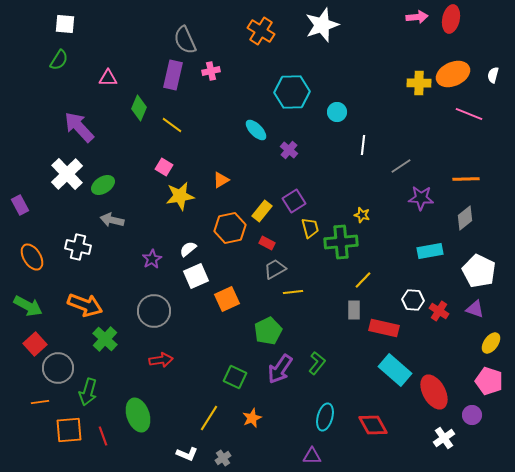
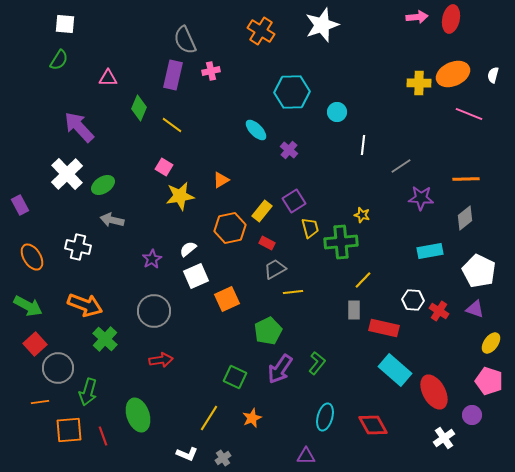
purple triangle at (312, 456): moved 6 px left
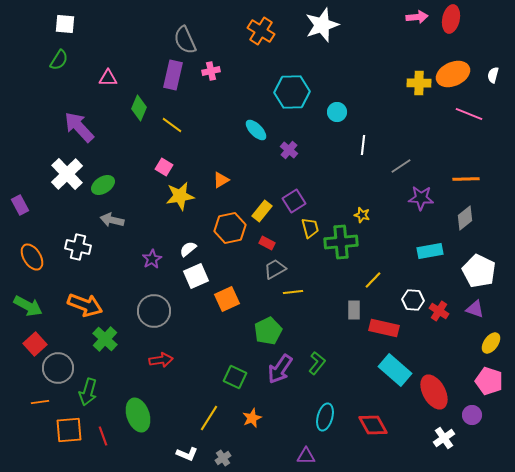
yellow line at (363, 280): moved 10 px right
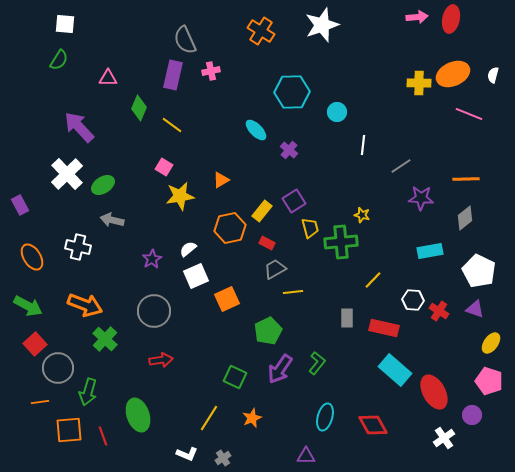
gray rectangle at (354, 310): moved 7 px left, 8 px down
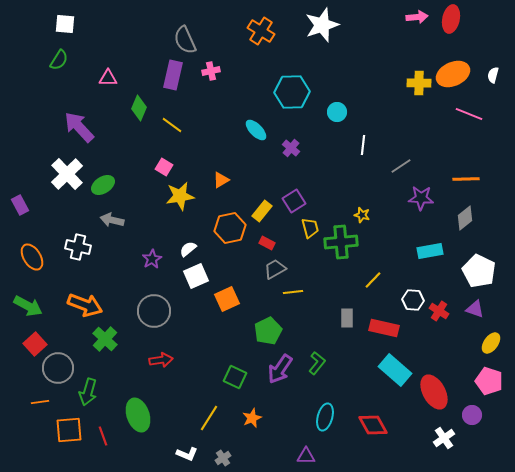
purple cross at (289, 150): moved 2 px right, 2 px up
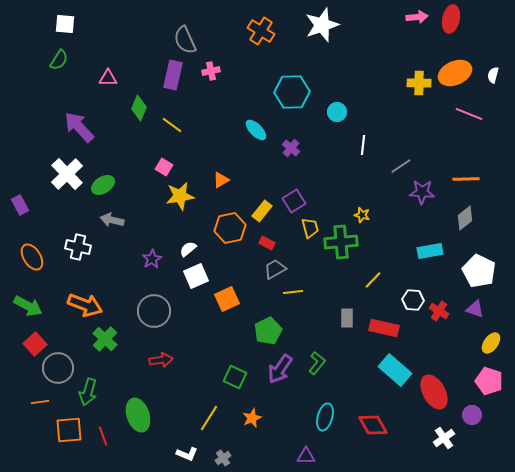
orange ellipse at (453, 74): moved 2 px right, 1 px up
purple star at (421, 198): moved 1 px right, 6 px up
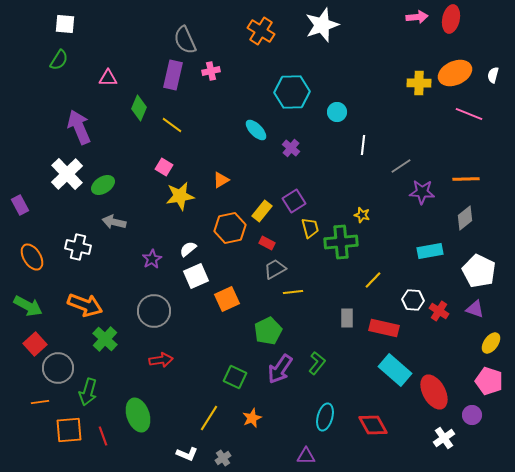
purple arrow at (79, 127): rotated 20 degrees clockwise
gray arrow at (112, 220): moved 2 px right, 2 px down
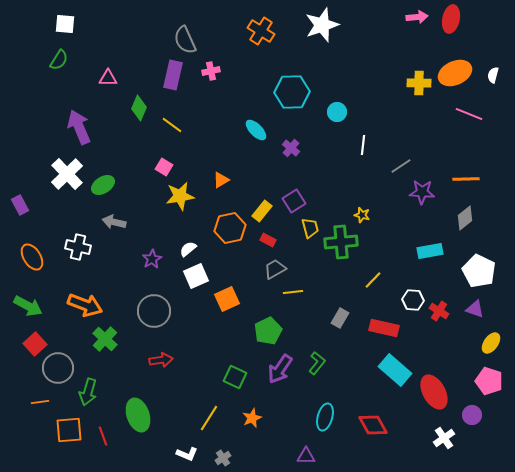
red rectangle at (267, 243): moved 1 px right, 3 px up
gray rectangle at (347, 318): moved 7 px left; rotated 30 degrees clockwise
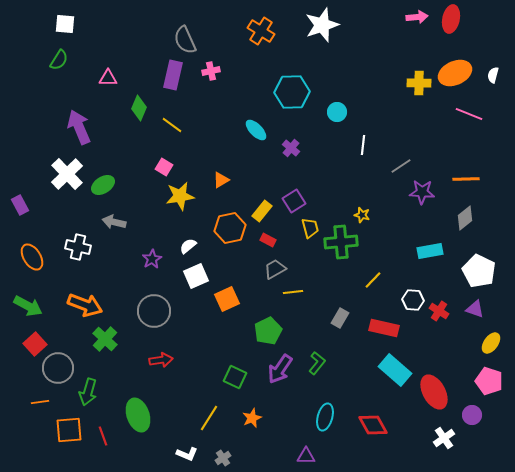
white semicircle at (188, 249): moved 3 px up
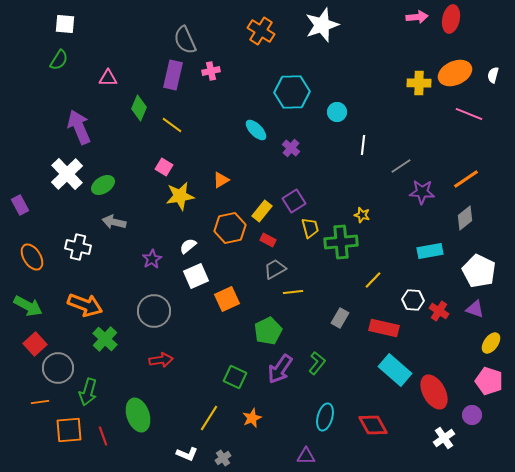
orange line at (466, 179): rotated 32 degrees counterclockwise
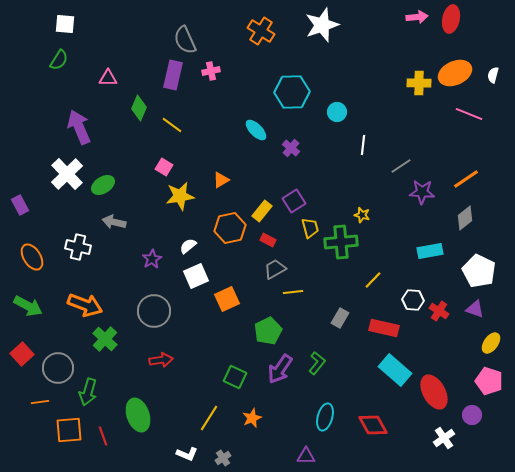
red square at (35, 344): moved 13 px left, 10 px down
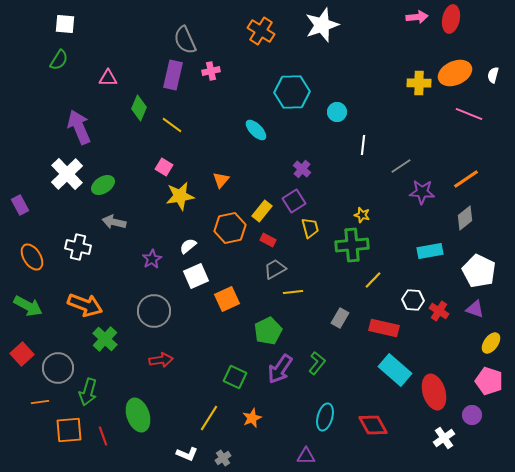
purple cross at (291, 148): moved 11 px right, 21 px down
orange triangle at (221, 180): rotated 18 degrees counterclockwise
green cross at (341, 242): moved 11 px right, 3 px down
red ellipse at (434, 392): rotated 12 degrees clockwise
